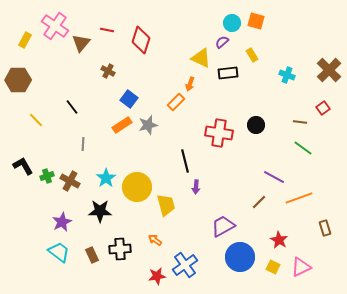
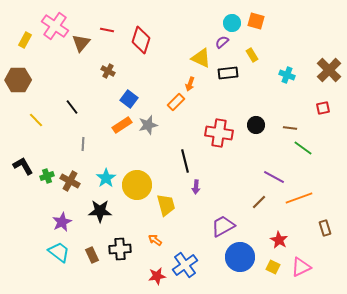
red square at (323, 108): rotated 24 degrees clockwise
brown line at (300, 122): moved 10 px left, 6 px down
yellow circle at (137, 187): moved 2 px up
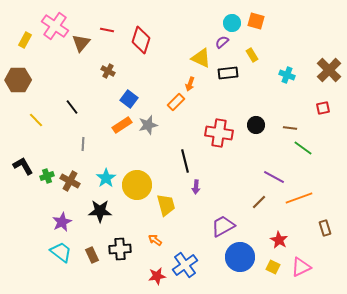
cyan trapezoid at (59, 252): moved 2 px right
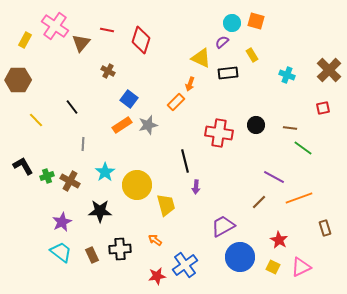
cyan star at (106, 178): moved 1 px left, 6 px up
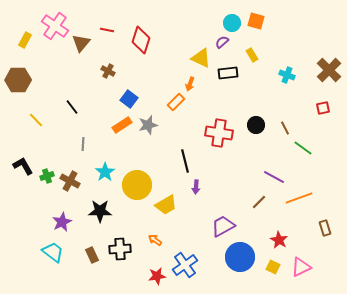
brown line at (290, 128): moved 5 px left; rotated 56 degrees clockwise
yellow trapezoid at (166, 205): rotated 75 degrees clockwise
cyan trapezoid at (61, 252): moved 8 px left
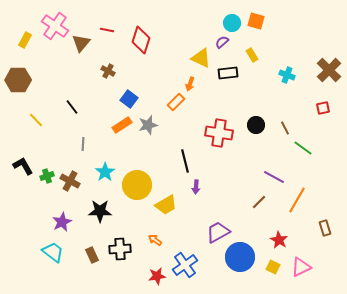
orange line at (299, 198): moved 2 px left, 2 px down; rotated 40 degrees counterclockwise
purple trapezoid at (223, 226): moved 5 px left, 6 px down
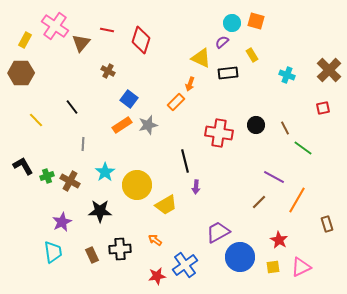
brown hexagon at (18, 80): moved 3 px right, 7 px up
brown rectangle at (325, 228): moved 2 px right, 4 px up
cyan trapezoid at (53, 252): rotated 45 degrees clockwise
yellow square at (273, 267): rotated 32 degrees counterclockwise
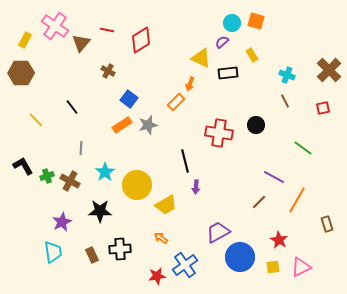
red diamond at (141, 40): rotated 40 degrees clockwise
brown line at (285, 128): moved 27 px up
gray line at (83, 144): moved 2 px left, 4 px down
orange arrow at (155, 240): moved 6 px right, 2 px up
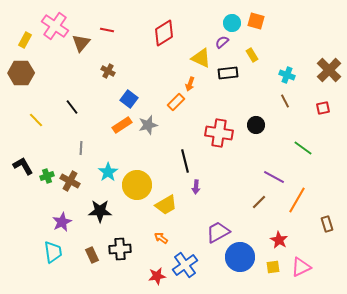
red diamond at (141, 40): moved 23 px right, 7 px up
cyan star at (105, 172): moved 3 px right
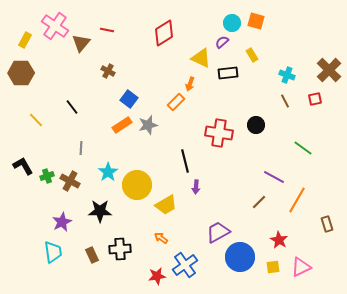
red square at (323, 108): moved 8 px left, 9 px up
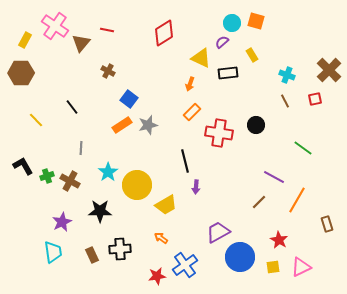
orange rectangle at (176, 102): moved 16 px right, 10 px down
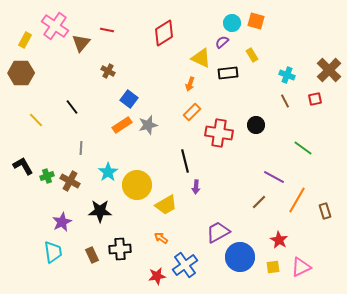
brown rectangle at (327, 224): moved 2 px left, 13 px up
